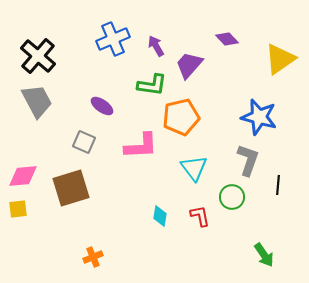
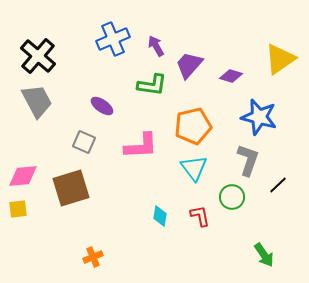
purple diamond: moved 4 px right, 37 px down; rotated 30 degrees counterclockwise
orange pentagon: moved 12 px right, 9 px down
black line: rotated 42 degrees clockwise
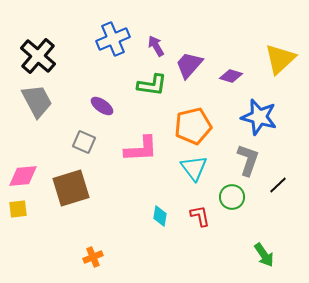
yellow triangle: rotated 8 degrees counterclockwise
pink L-shape: moved 3 px down
